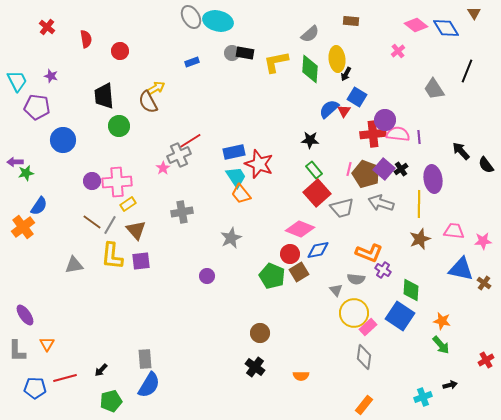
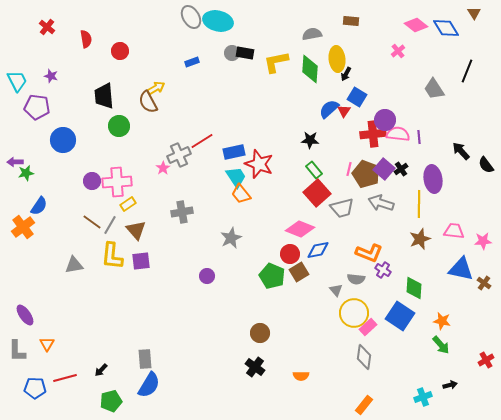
gray semicircle at (310, 34): moved 2 px right; rotated 150 degrees counterclockwise
red line at (190, 141): moved 12 px right
green diamond at (411, 290): moved 3 px right, 2 px up
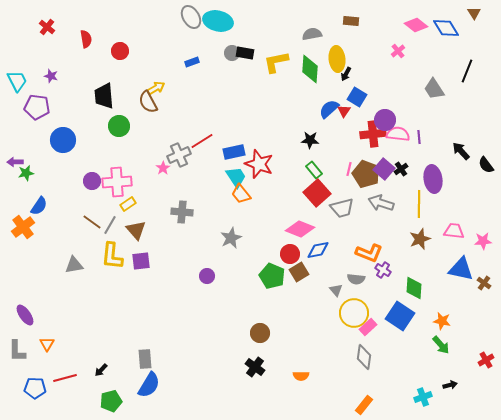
gray cross at (182, 212): rotated 15 degrees clockwise
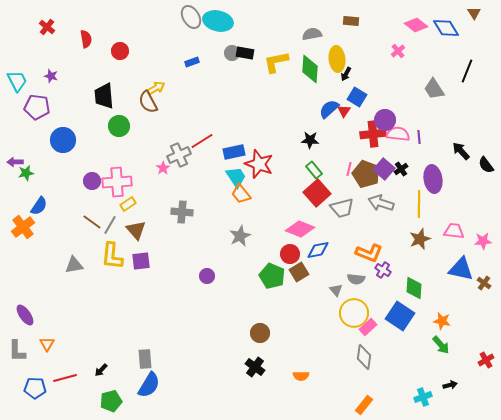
gray star at (231, 238): moved 9 px right, 2 px up
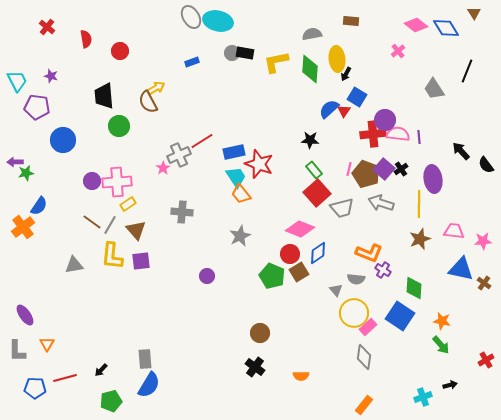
blue diamond at (318, 250): moved 3 px down; rotated 25 degrees counterclockwise
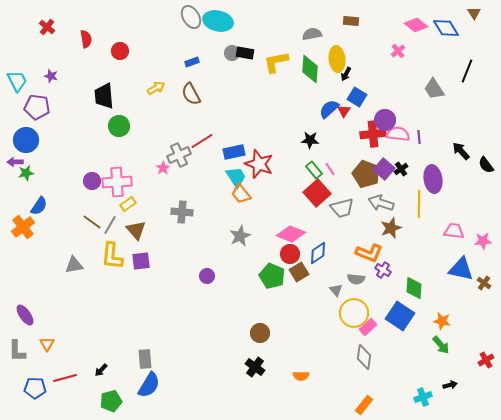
brown semicircle at (148, 102): moved 43 px right, 8 px up
blue circle at (63, 140): moved 37 px left
pink line at (349, 169): moved 19 px left; rotated 48 degrees counterclockwise
pink diamond at (300, 229): moved 9 px left, 5 px down
brown star at (420, 239): moved 29 px left, 11 px up
